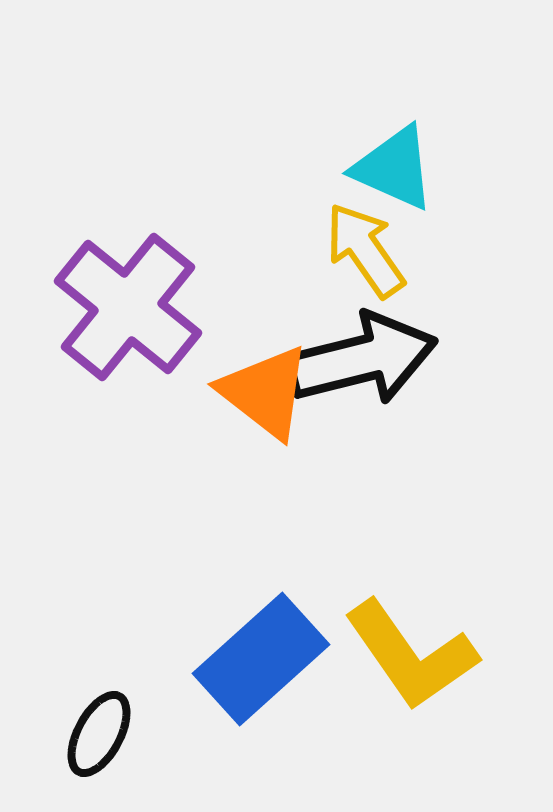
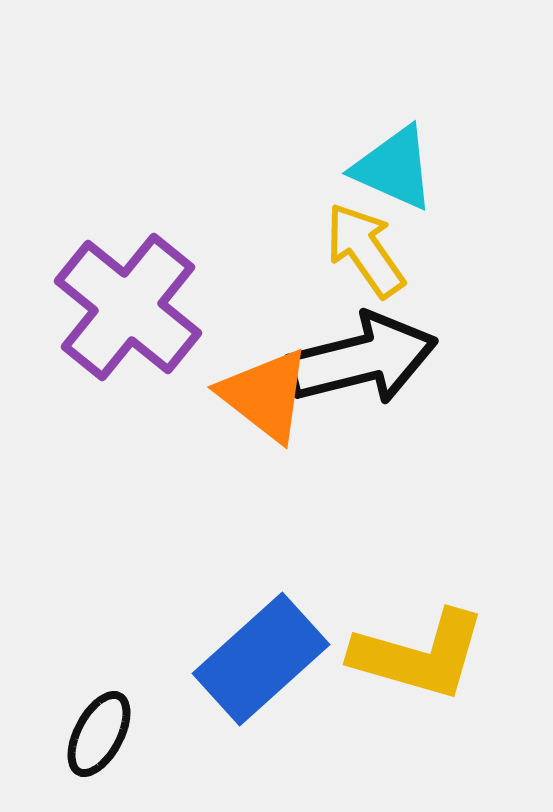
orange triangle: moved 3 px down
yellow L-shape: moved 8 px right; rotated 39 degrees counterclockwise
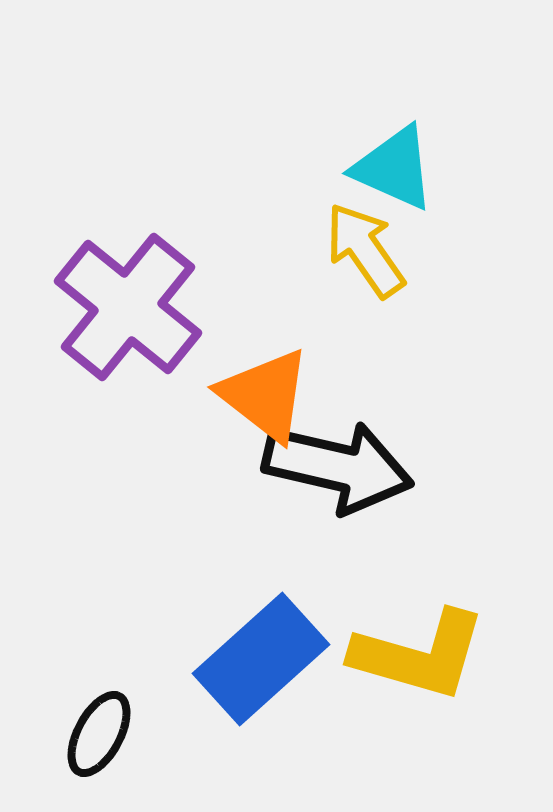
black arrow: moved 24 px left, 108 px down; rotated 27 degrees clockwise
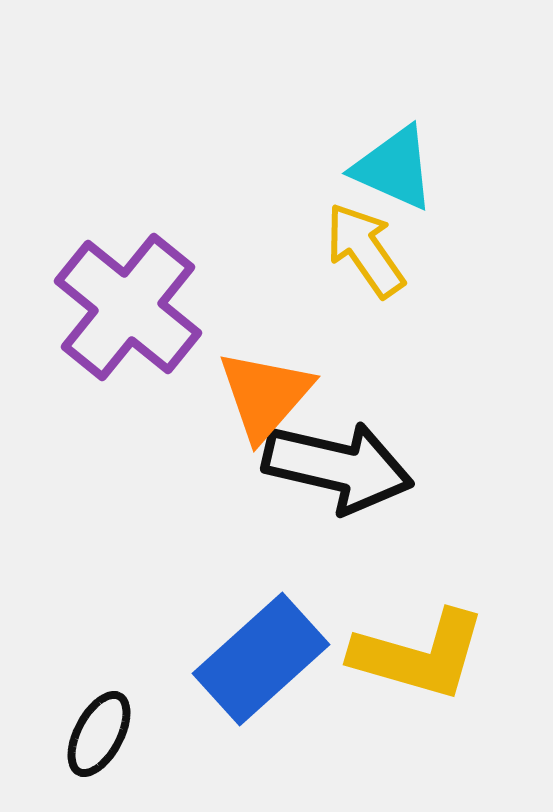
orange triangle: rotated 33 degrees clockwise
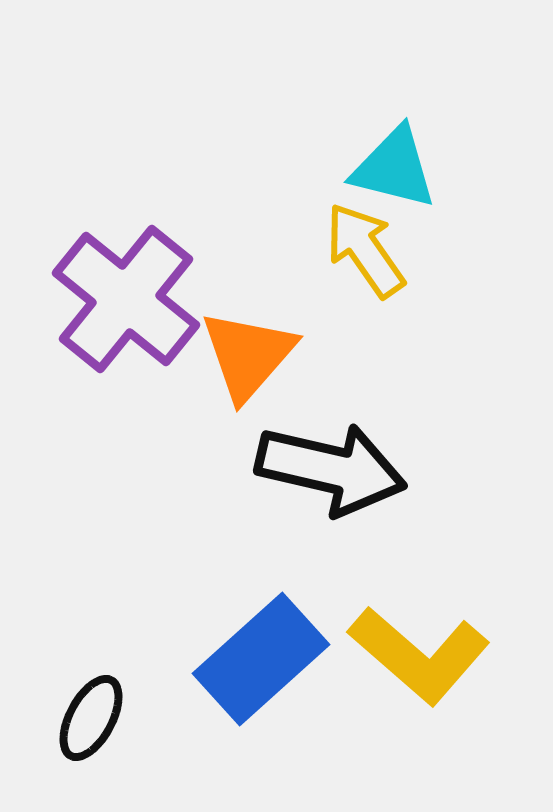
cyan triangle: rotated 10 degrees counterclockwise
purple cross: moved 2 px left, 8 px up
orange triangle: moved 17 px left, 40 px up
black arrow: moved 7 px left, 2 px down
yellow L-shape: rotated 25 degrees clockwise
black ellipse: moved 8 px left, 16 px up
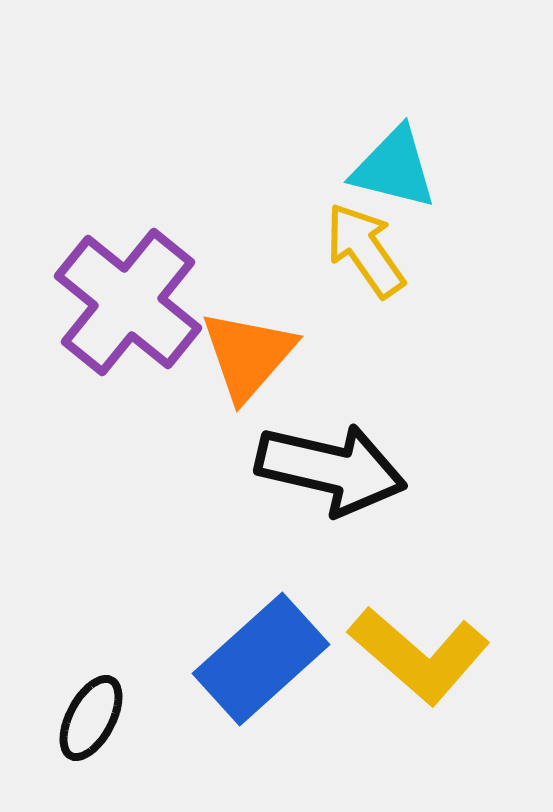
purple cross: moved 2 px right, 3 px down
